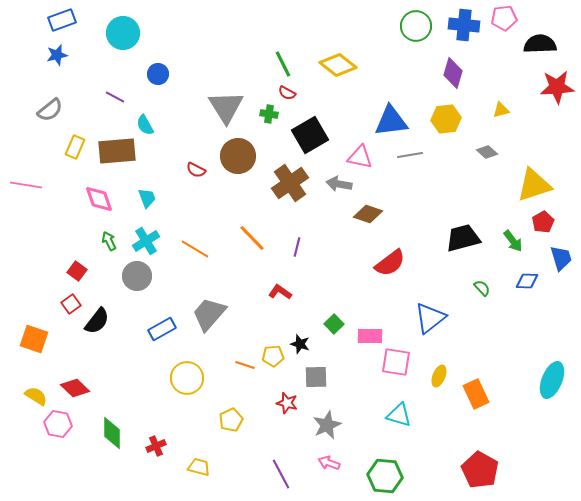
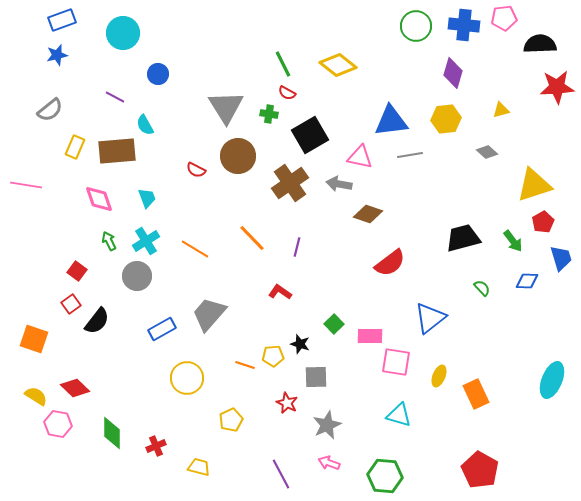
red star at (287, 403): rotated 10 degrees clockwise
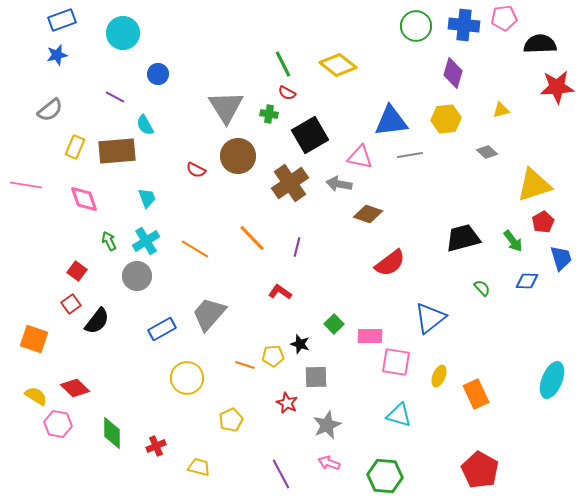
pink diamond at (99, 199): moved 15 px left
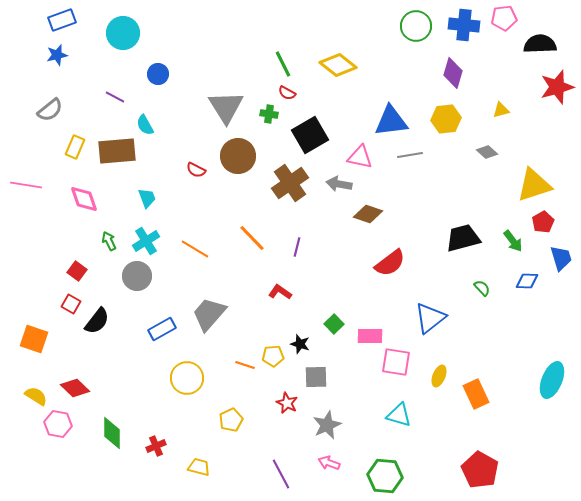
red star at (557, 87): rotated 12 degrees counterclockwise
red square at (71, 304): rotated 24 degrees counterclockwise
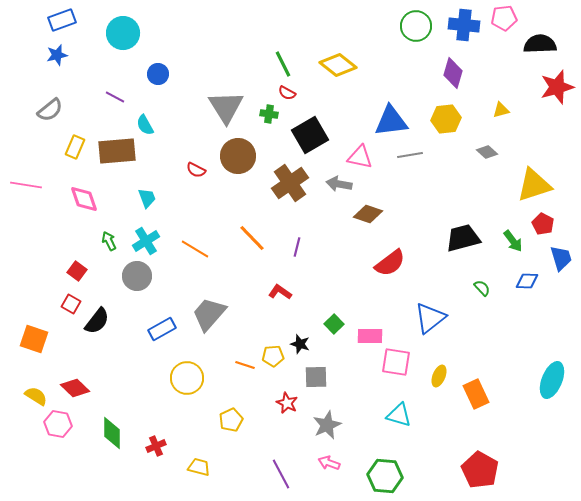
red pentagon at (543, 222): moved 2 px down; rotated 15 degrees counterclockwise
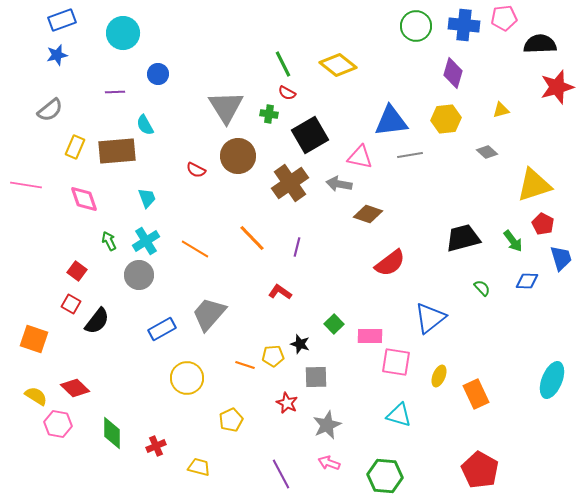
purple line at (115, 97): moved 5 px up; rotated 30 degrees counterclockwise
gray circle at (137, 276): moved 2 px right, 1 px up
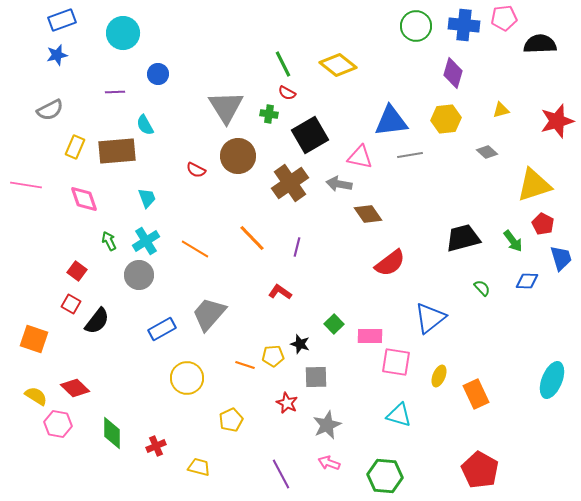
red star at (557, 87): moved 34 px down
gray semicircle at (50, 110): rotated 12 degrees clockwise
brown diamond at (368, 214): rotated 36 degrees clockwise
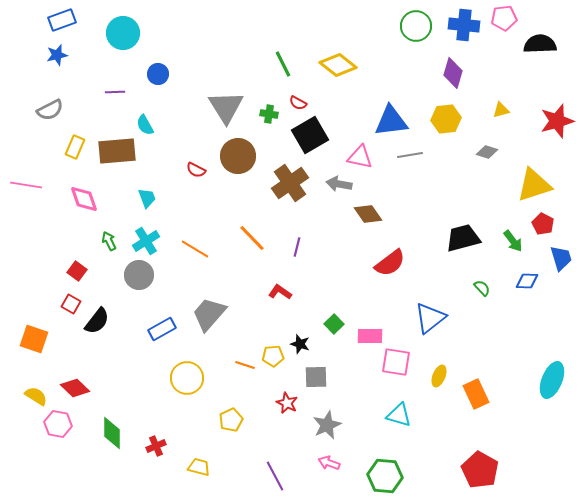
red semicircle at (287, 93): moved 11 px right, 10 px down
gray diamond at (487, 152): rotated 25 degrees counterclockwise
purple line at (281, 474): moved 6 px left, 2 px down
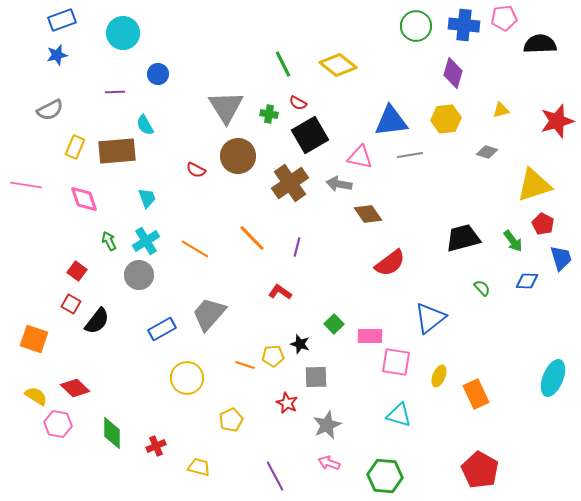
cyan ellipse at (552, 380): moved 1 px right, 2 px up
